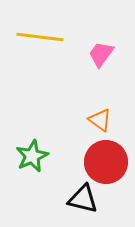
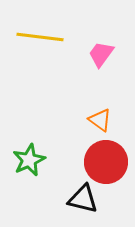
green star: moved 3 px left, 4 px down
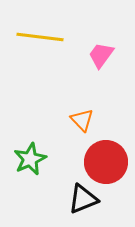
pink trapezoid: moved 1 px down
orange triangle: moved 18 px left; rotated 10 degrees clockwise
green star: moved 1 px right, 1 px up
black triangle: rotated 36 degrees counterclockwise
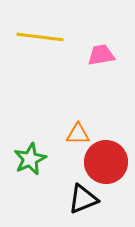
pink trapezoid: rotated 44 degrees clockwise
orange triangle: moved 4 px left, 14 px down; rotated 45 degrees counterclockwise
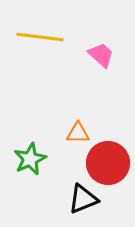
pink trapezoid: rotated 52 degrees clockwise
orange triangle: moved 1 px up
red circle: moved 2 px right, 1 px down
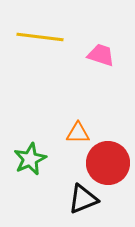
pink trapezoid: rotated 24 degrees counterclockwise
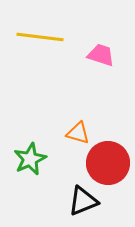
orange triangle: rotated 15 degrees clockwise
black triangle: moved 2 px down
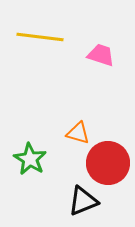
green star: rotated 16 degrees counterclockwise
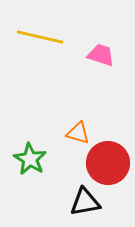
yellow line: rotated 6 degrees clockwise
black triangle: moved 2 px right, 1 px down; rotated 12 degrees clockwise
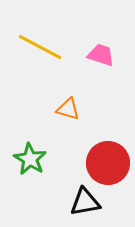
yellow line: moved 10 px down; rotated 15 degrees clockwise
orange triangle: moved 10 px left, 24 px up
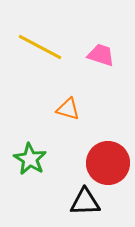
black triangle: rotated 8 degrees clockwise
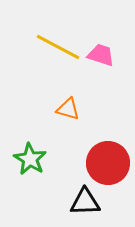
yellow line: moved 18 px right
